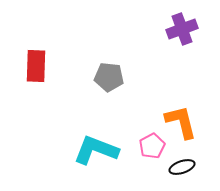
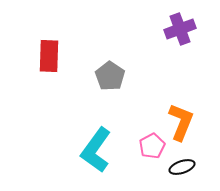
purple cross: moved 2 px left
red rectangle: moved 13 px right, 10 px up
gray pentagon: moved 1 px right, 1 px up; rotated 28 degrees clockwise
orange L-shape: rotated 36 degrees clockwise
cyan L-shape: rotated 75 degrees counterclockwise
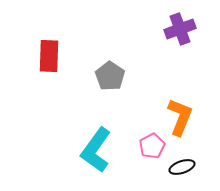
orange L-shape: moved 1 px left, 5 px up
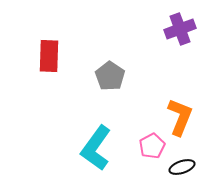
cyan L-shape: moved 2 px up
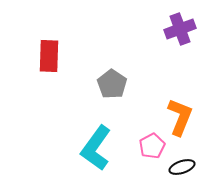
gray pentagon: moved 2 px right, 8 px down
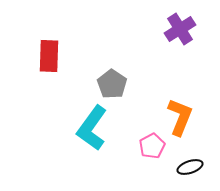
purple cross: rotated 12 degrees counterclockwise
cyan L-shape: moved 4 px left, 20 px up
black ellipse: moved 8 px right
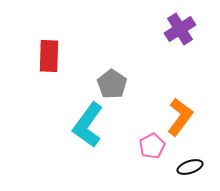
orange L-shape: rotated 15 degrees clockwise
cyan L-shape: moved 4 px left, 3 px up
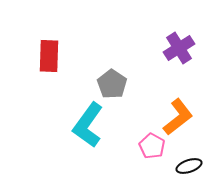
purple cross: moved 1 px left, 19 px down
orange L-shape: moved 2 px left; rotated 15 degrees clockwise
pink pentagon: rotated 15 degrees counterclockwise
black ellipse: moved 1 px left, 1 px up
